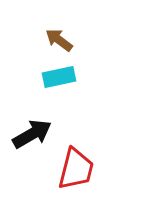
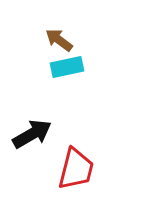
cyan rectangle: moved 8 px right, 10 px up
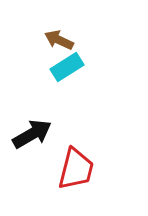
brown arrow: rotated 12 degrees counterclockwise
cyan rectangle: rotated 20 degrees counterclockwise
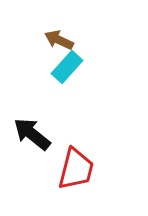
cyan rectangle: rotated 16 degrees counterclockwise
black arrow: rotated 111 degrees counterclockwise
